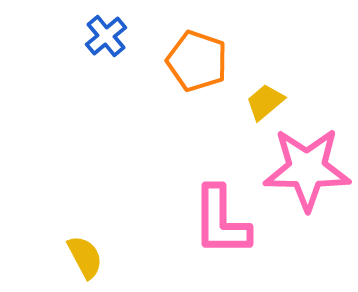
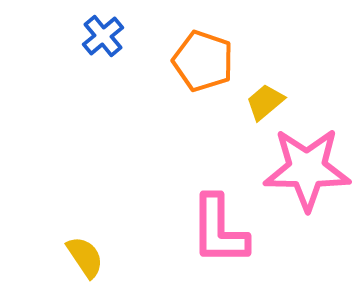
blue cross: moved 3 px left
orange pentagon: moved 6 px right
pink L-shape: moved 2 px left, 9 px down
yellow semicircle: rotated 6 degrees counterclockwise
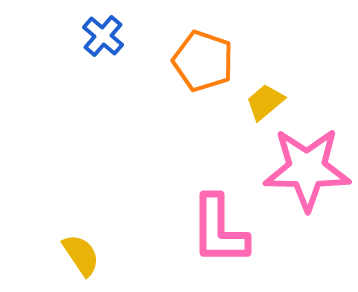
blue cross: rotated 9 degrees counterclockwise
yellow semicircle: moved 4 px left, 2 px up
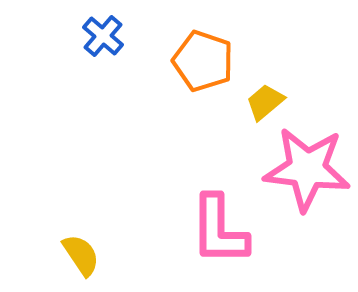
pink star: rotated 6 degrees clockwise
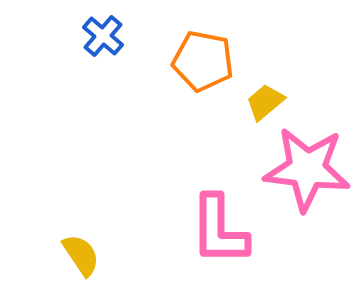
orange pentagon: rotated 8 degrees counterclockwise
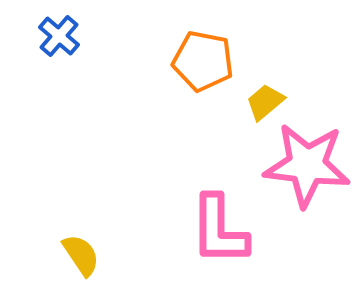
blue cross: moved 44 px left
pink star: moved 4 px up
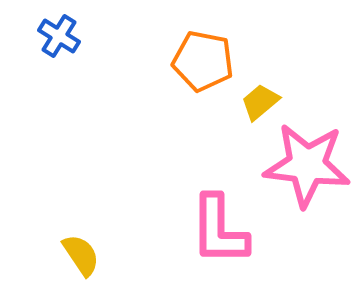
blue cross: rotated 9 degrees counterclockwise
yellow trapezoid: moved 5 px left
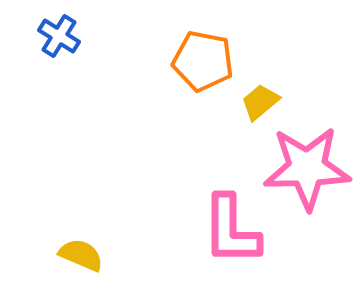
pink star: moved 3 px down; rotated 8 degrees counterclockwise
pink L-shape: moved 12 px right
yellow semicircle: rotated 33 degrees counterclockwise
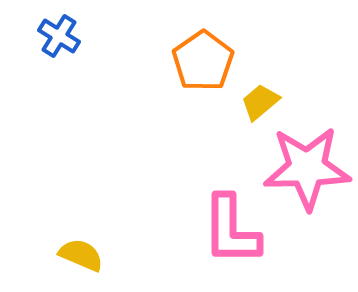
orange pentagon: rotated 26 degrees clockwise
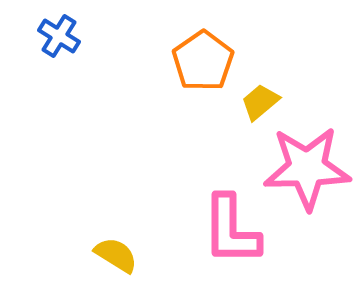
yellow semicircle: moved 35 px right; rotated 9 degrees clockwise
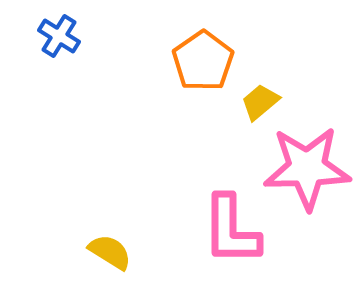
yellow semicircle: moved 6 px left, 3 px up
